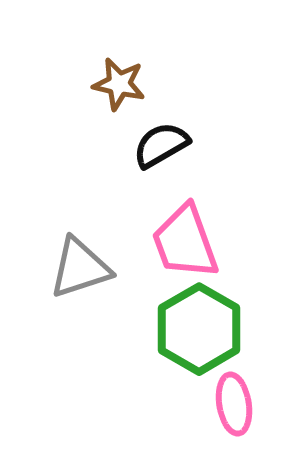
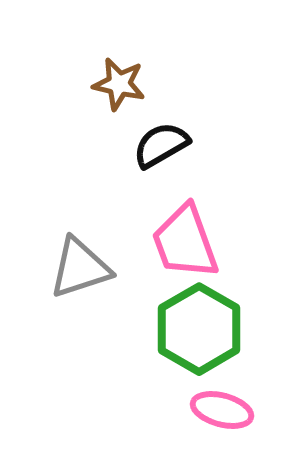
pink ellipse: moved 12 px left, 6 px down; rotated 66 degrees counterclockwise
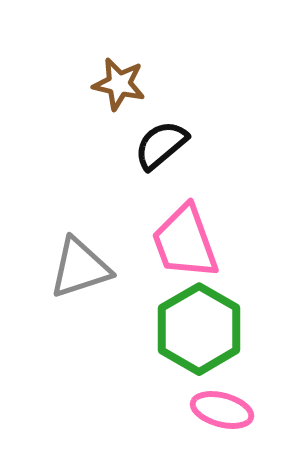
black semicircle: rotated 10 degrees counterclockwise
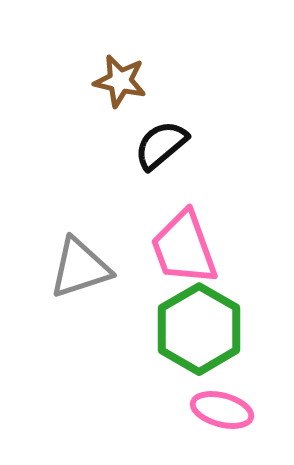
brown star: moved 1 px right, 3 px up
pink trapezoid: moved 1 px left, 6 px down
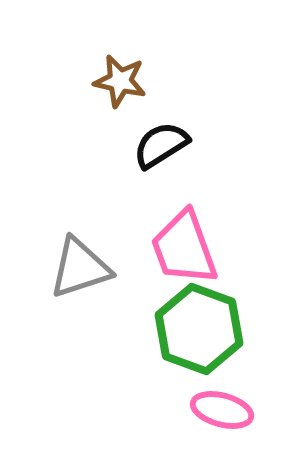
black semicircle: rotated 8 degrees clockwise
green hexagon: rotated 10 degrees counterclockwise
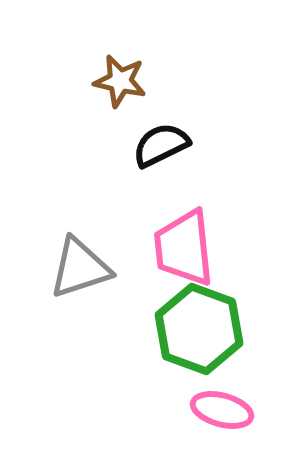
black semicircle: rotated 6 degrees clockwise
pink trapezoid: rotated 14 degrees clockwise
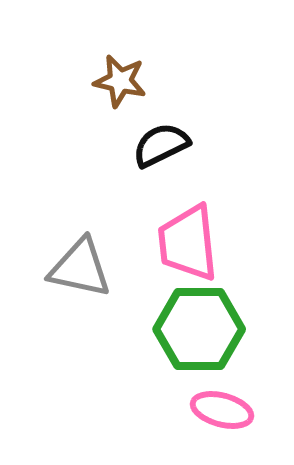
pink trapezoid: moved 4 px right, 5 px up
gray triangle: rotated 30 degrees clockwise
green hexagon: rotated 20 degrees counterclockwise
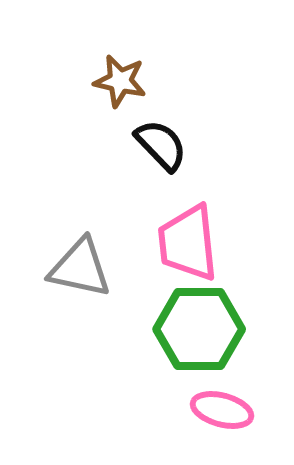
black semicircle: rotated 72 degrees clockwise
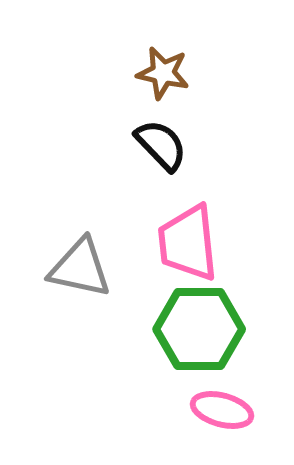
brown star: moved 43 px right, 8 px up
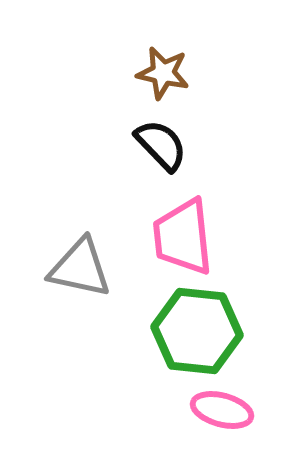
pink trapezoid: moved 5 px left, 6 px up
green hexagon: moved 2 px left, 2 px down; rotated 6 degrees clockwise
